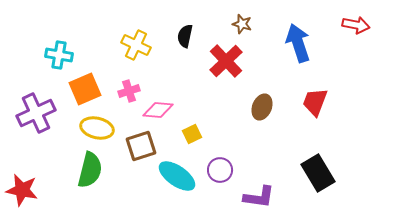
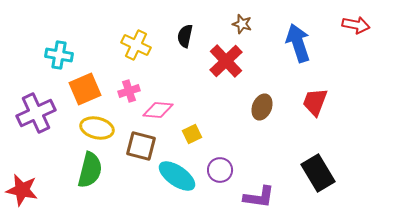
brown square: rotated 32 degrees clockwise
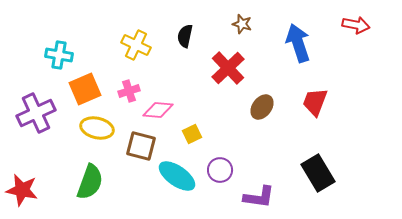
red cross: moved 2 px right, 7 px down
brown ellipse: rotated 15 degrees clockwise
green semicircle: moved 12 px down; rotated 6 degrees clockwise
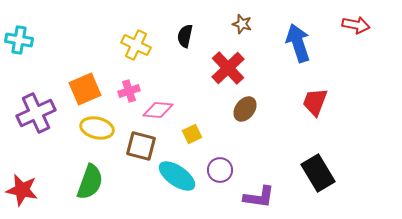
cyan cross: moved 40 px left, 15 px up
brown ellipse: moved 17 px left, 2 px down
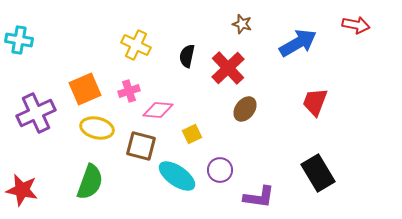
black semicircle: moved 2 px right, 20 px down
blue arrow: rotated 78 degrees clockwise
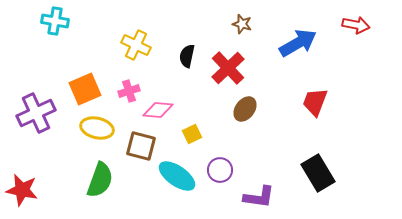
cyan cross: moved 36 px right, 19 px up
green semicircle: moved 10 px right, 2 px up
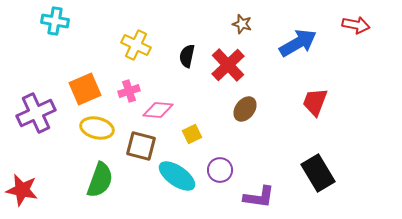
red cross: moved 3 px up
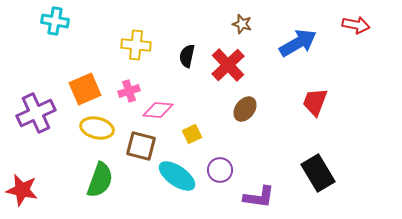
yellow cross: rotated 20 degrees counterclockwise
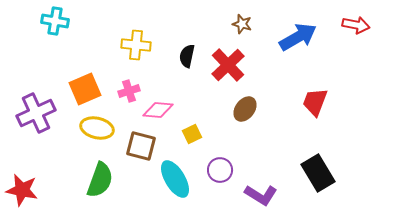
blue arrow: moved 6 px up
cyan ellipse: moved 2 px left, 3 px down; rotated 24 degrees clockwise
purple L-shape: moved 2 px right, 2 px up; rotated 24 degrees clockwise
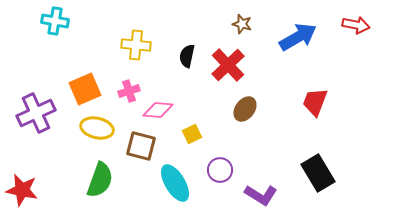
cyan ellipse: moved 4 px down
